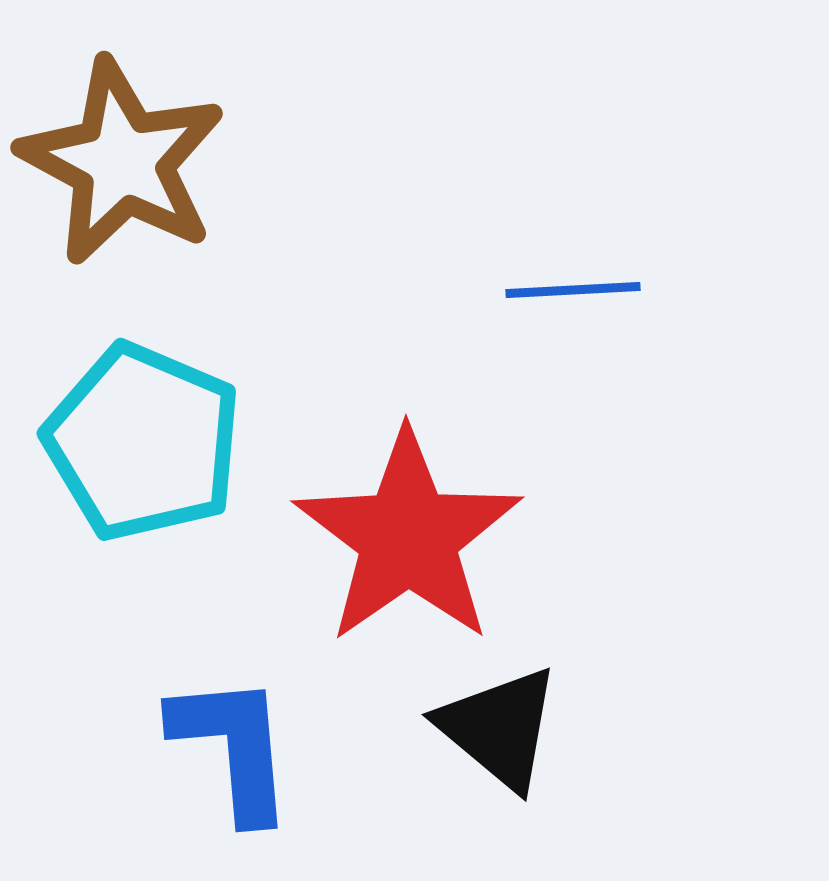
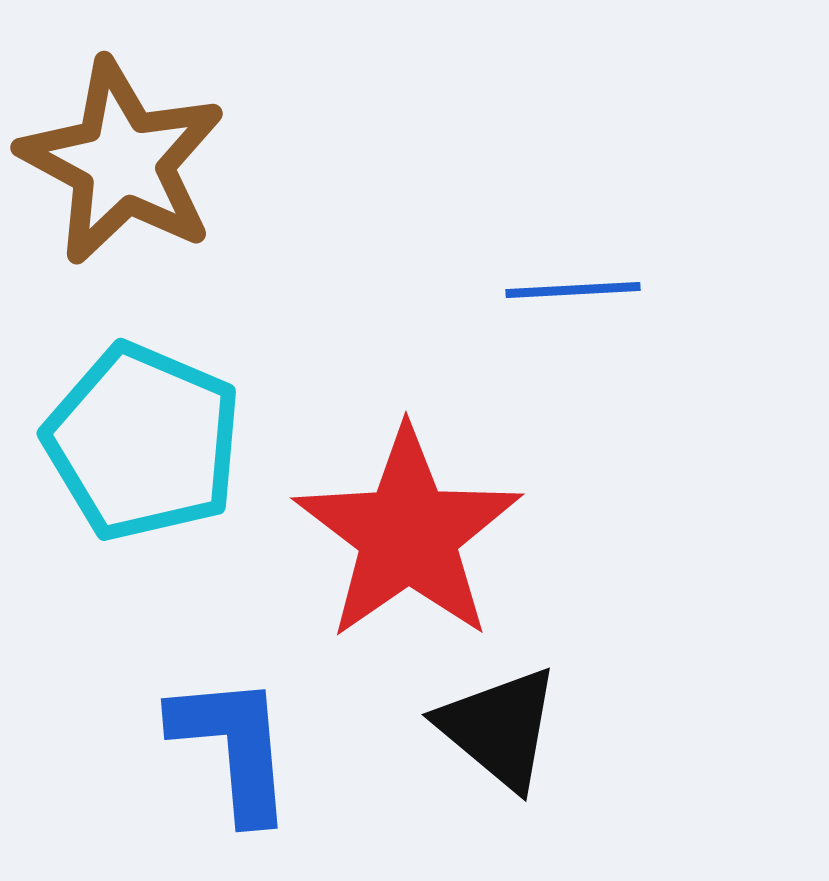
red star: moved 3 px up
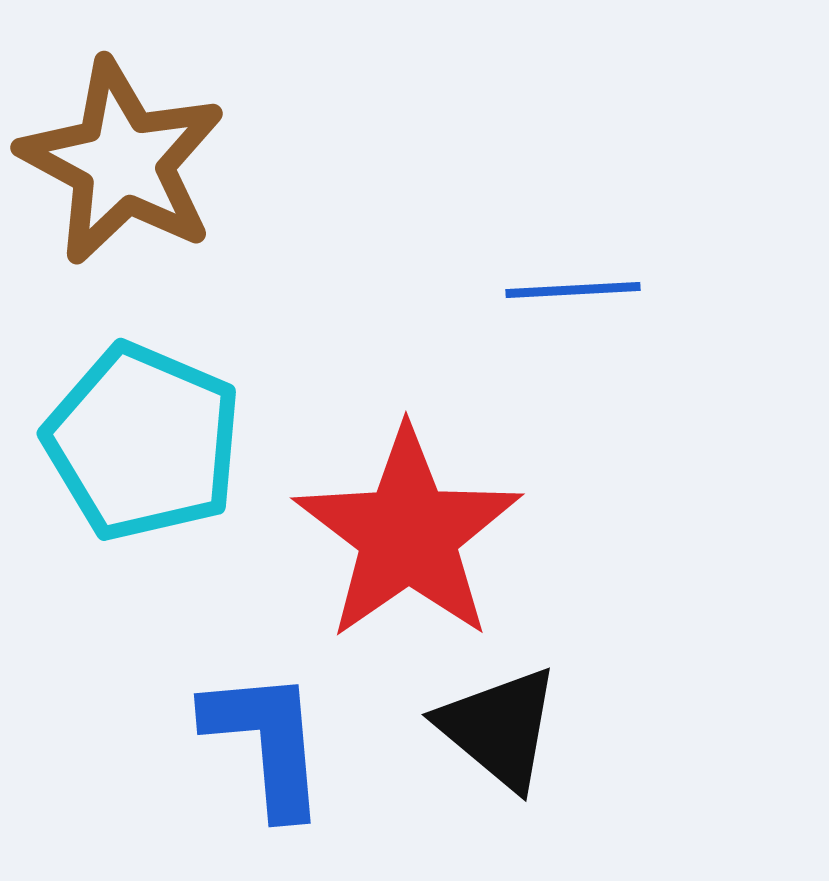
blue L-shape: moved 33 px right, 5 px up
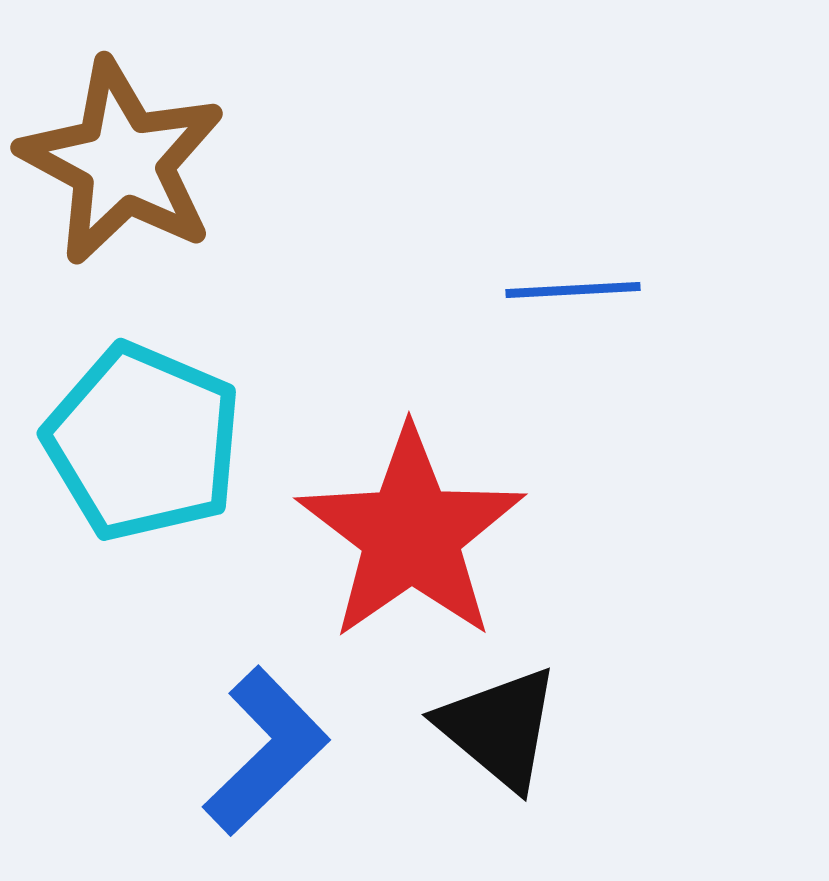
red star: moved 3 px right
blue L-shape: moved 9 px down; rotated 51 degrees clockwise
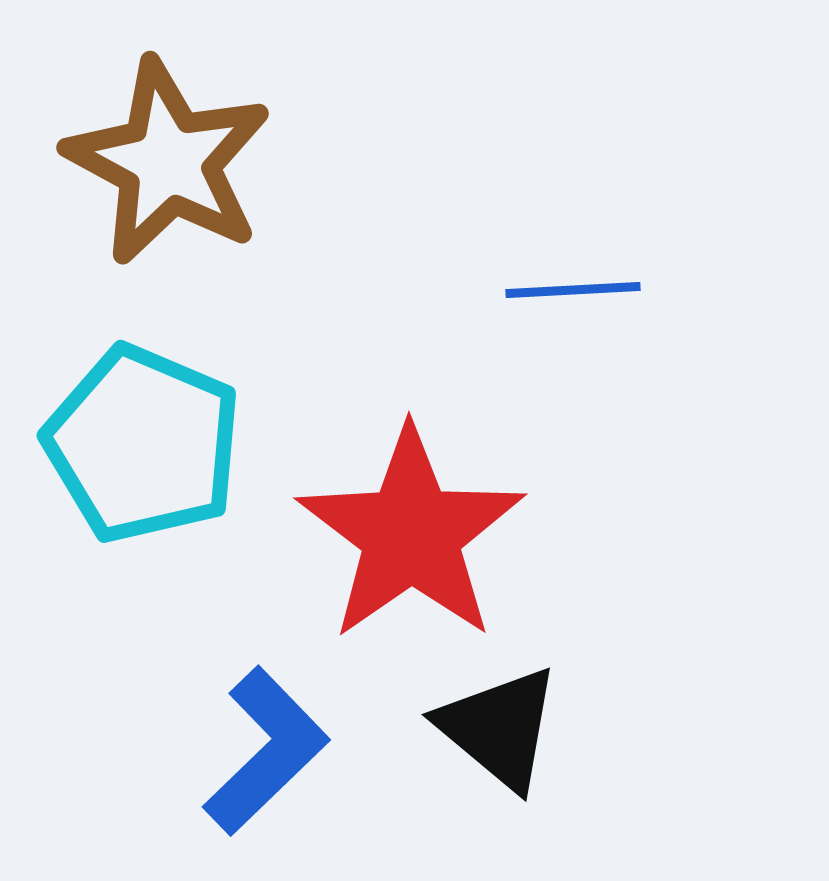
brown star: moved 46 px right
cyan pentagon: moved 2 px down
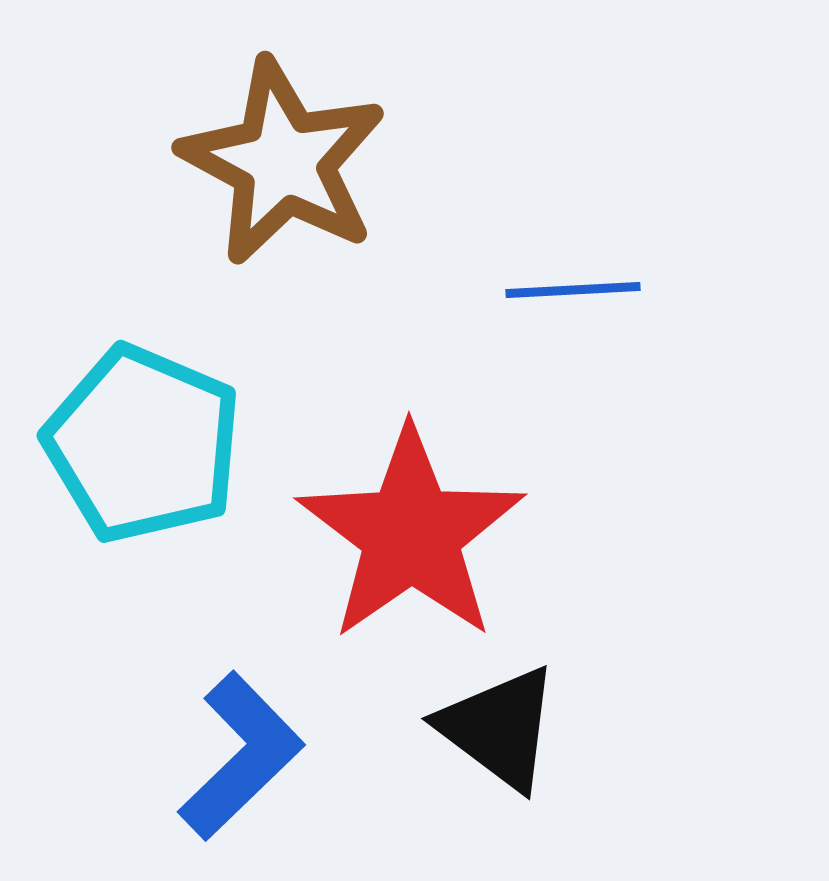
brown star: moved 115 px right
black triangle: rotated 3 degrees counterclockwise
blue L-shape: moved 25 px left, 5 px down
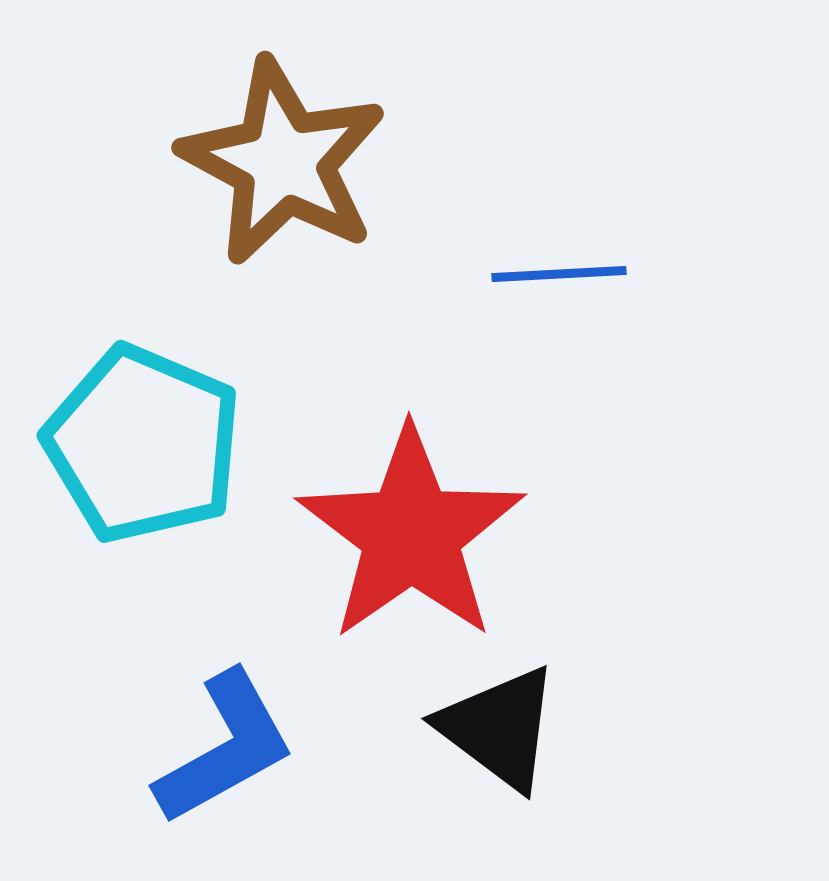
blue line: moved 14 px left, 16 px up
blue L-shape: moved 16 px left, 8 px up; rotated 15 degrees clockwise
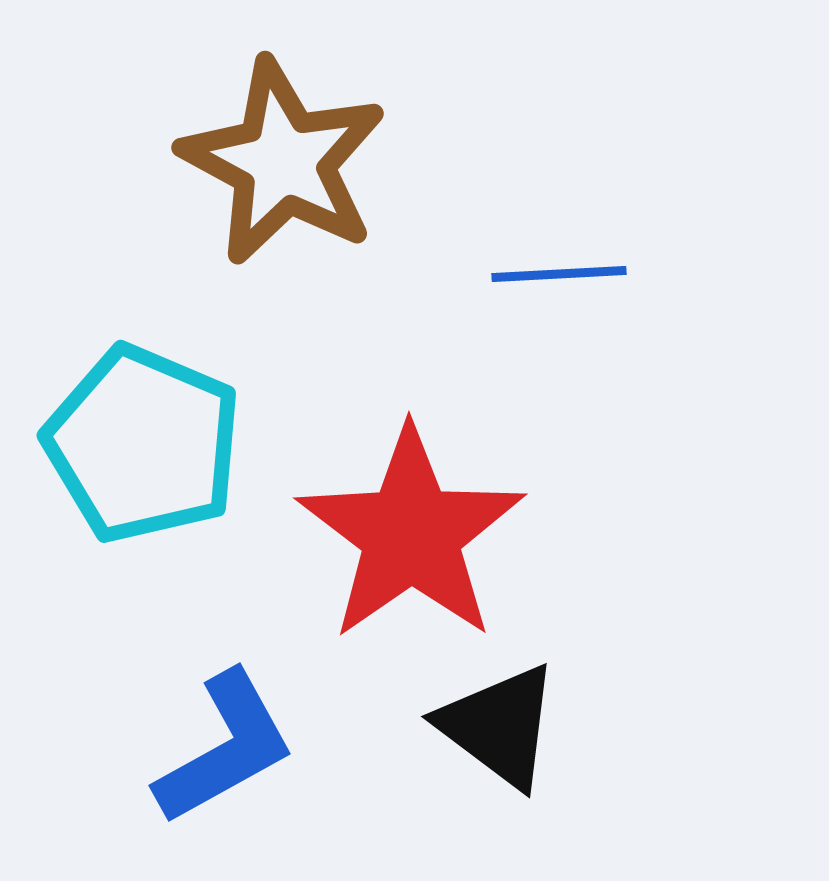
black triangle: moved 2 px up
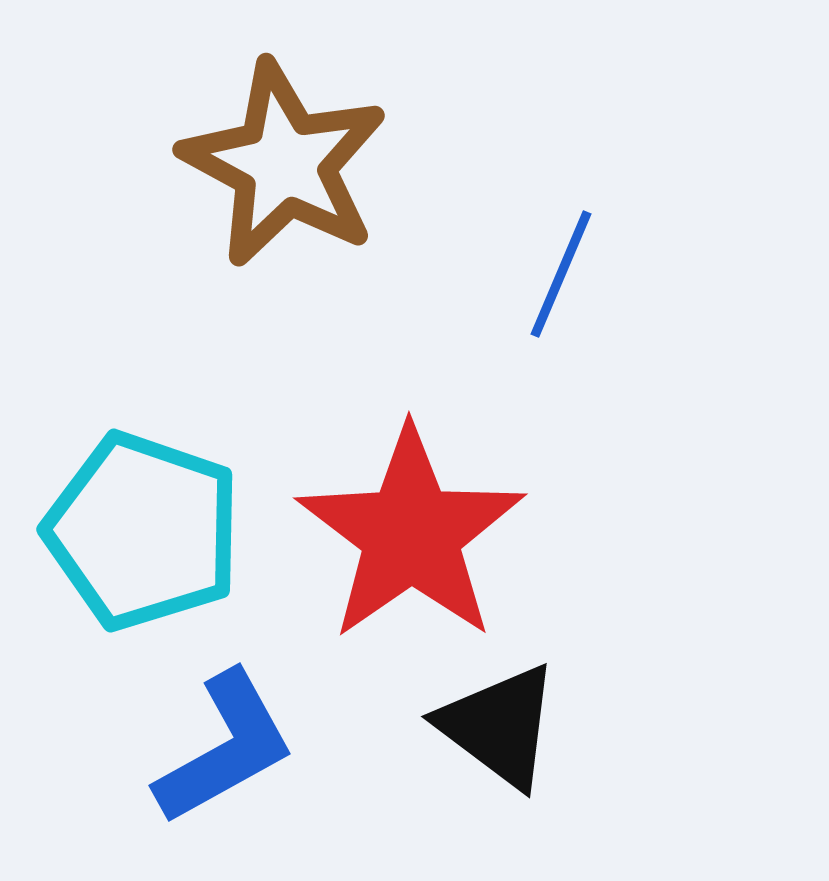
brown star: moved 1 px right, 2 px down
blue line: moved 2 px right; rotated 64 degrees counterclockwise
cyan pentagon: moved 87 px down; rotated 4 degrees counterclockwise
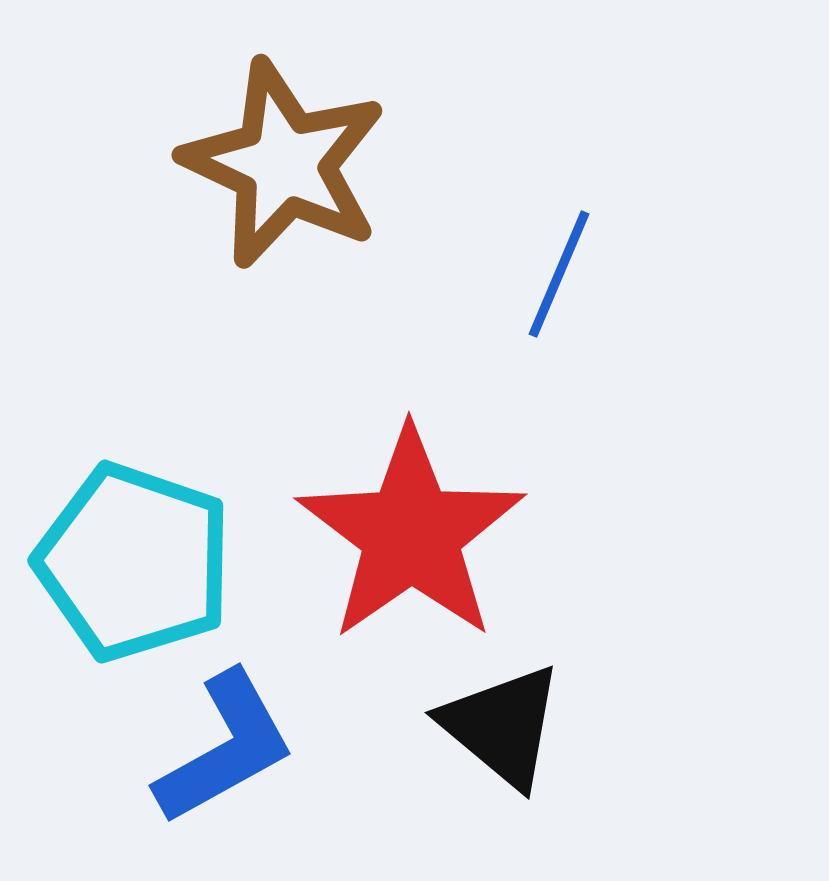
brown star: rotated 3 degrees counterclockwise
blue line: moved 2 px left
cyan pentagon: moved 9 px left, 31 px down
black triangle: moved 3 px right; rotated 3 degrees clockwise
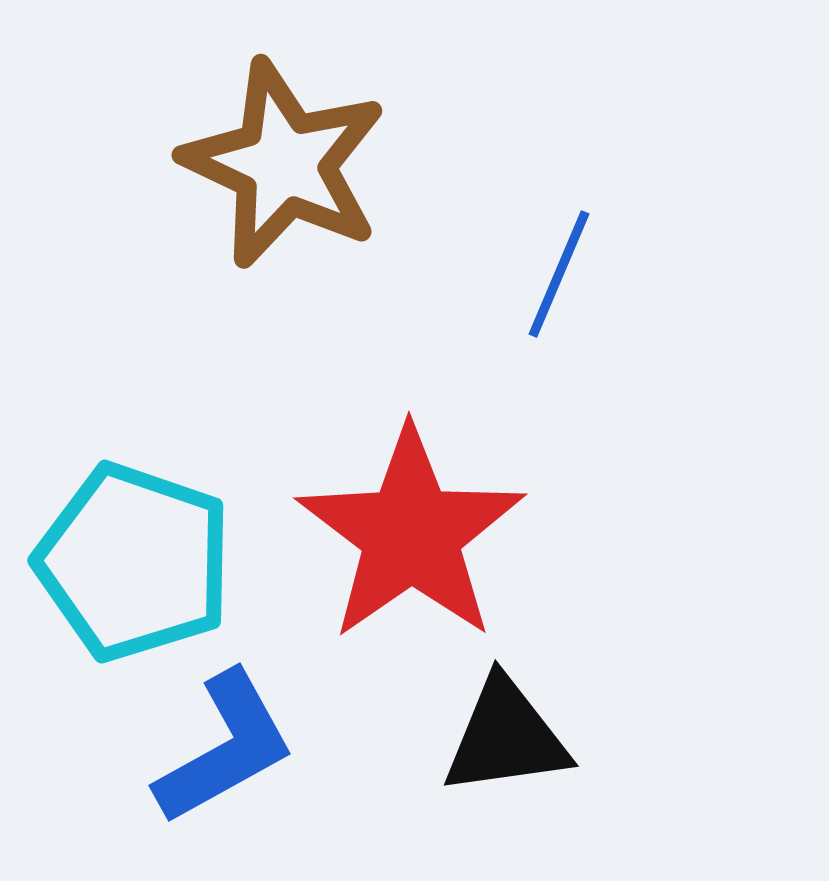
black triangle: moved 4 px right, 11 px down; rotated 48 degrees counterclockwise
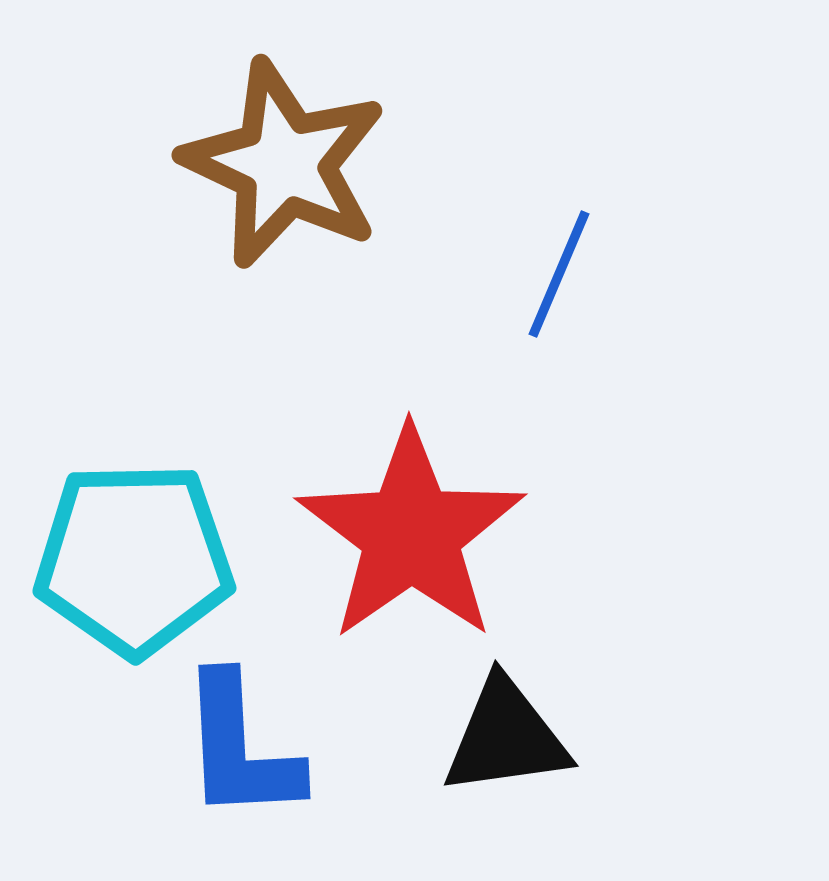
cyan pentagon: moved 3 px up; rotated 20 degrees counterclockwise
blue L-shape: moved 15 px right; rotated 116 degrees clockwise
